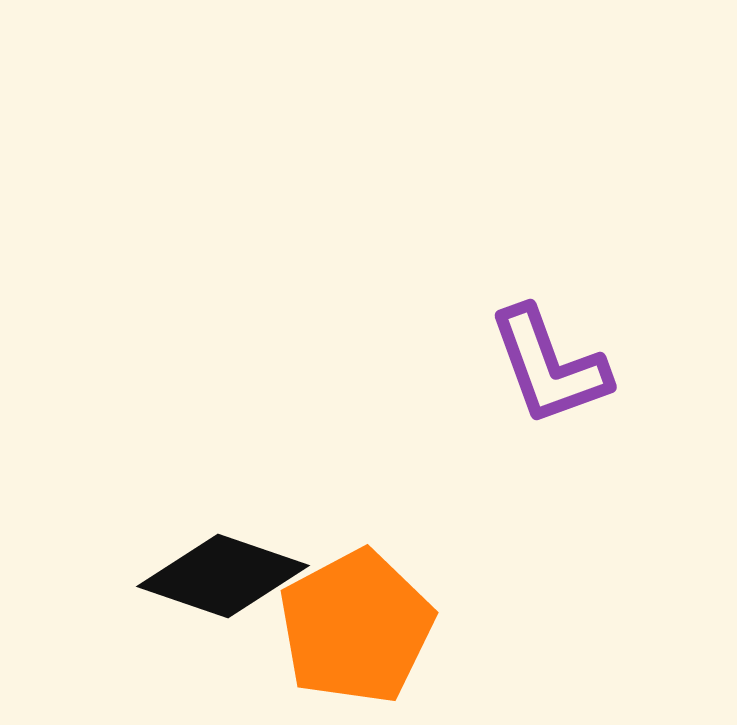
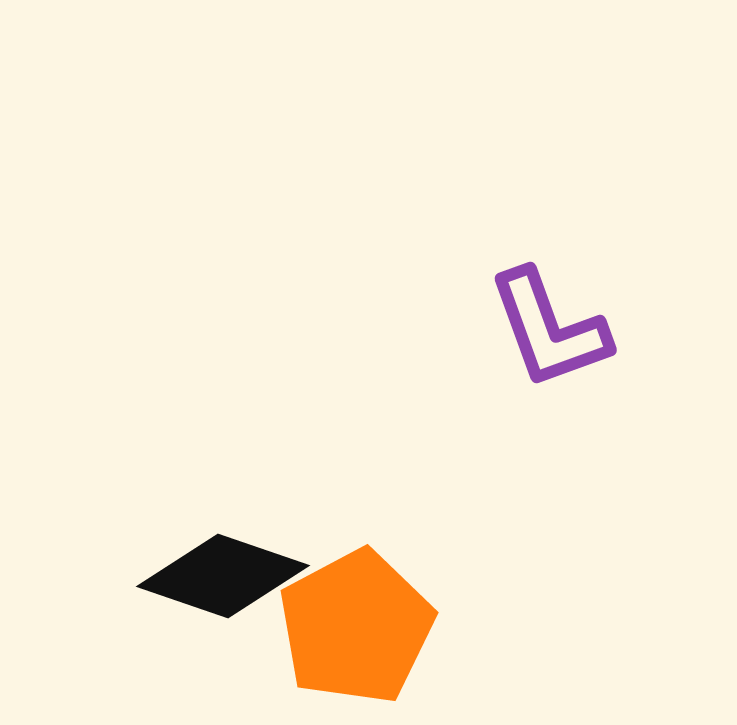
purple L-shape: moved 37 px up
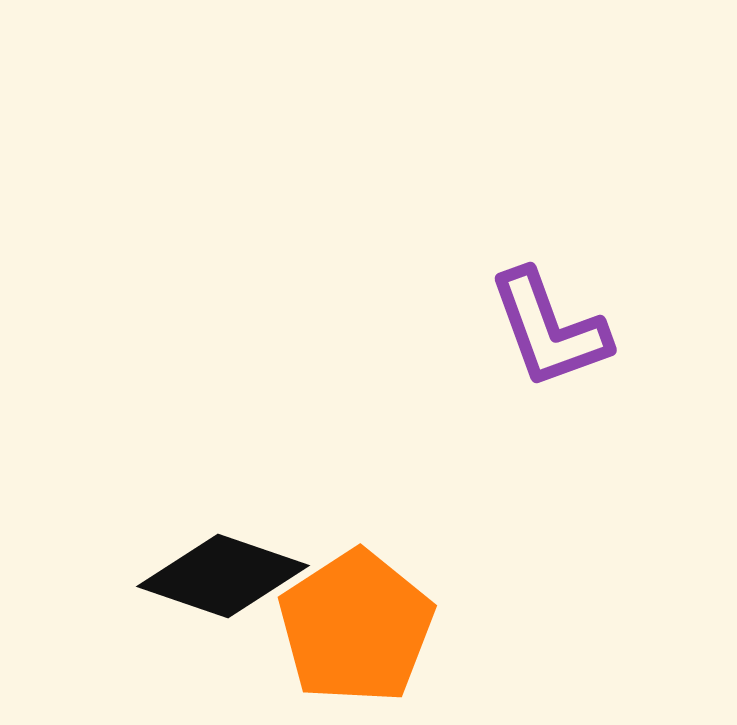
orange pentagon: rotated 5 degrees counterclockwise
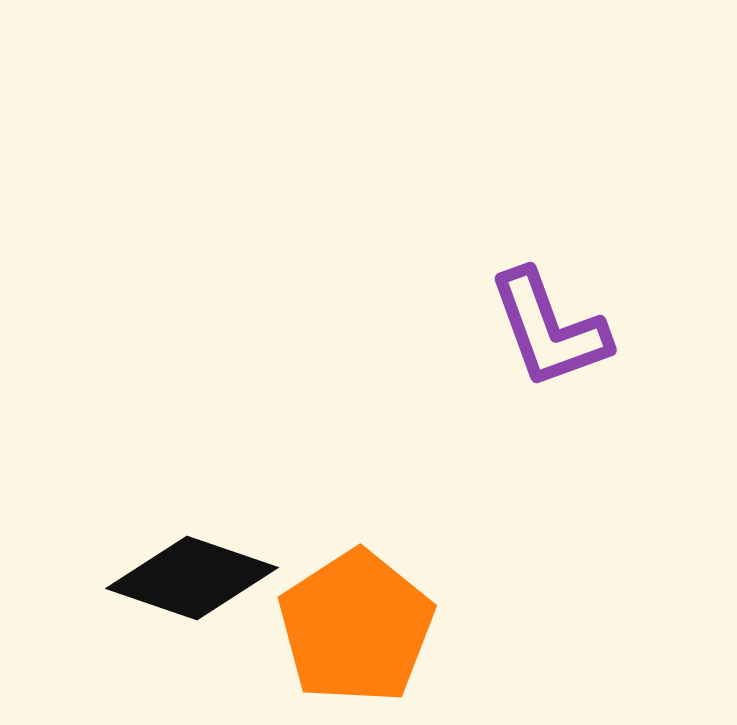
black diamond: moved 31 px left, 2 px down
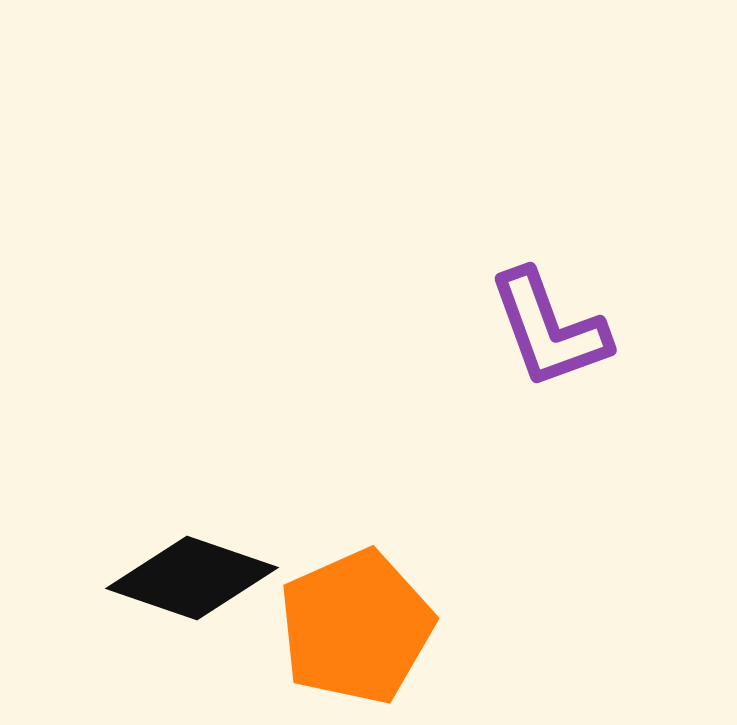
orange pentagon: rotated 9 degrees clockwise
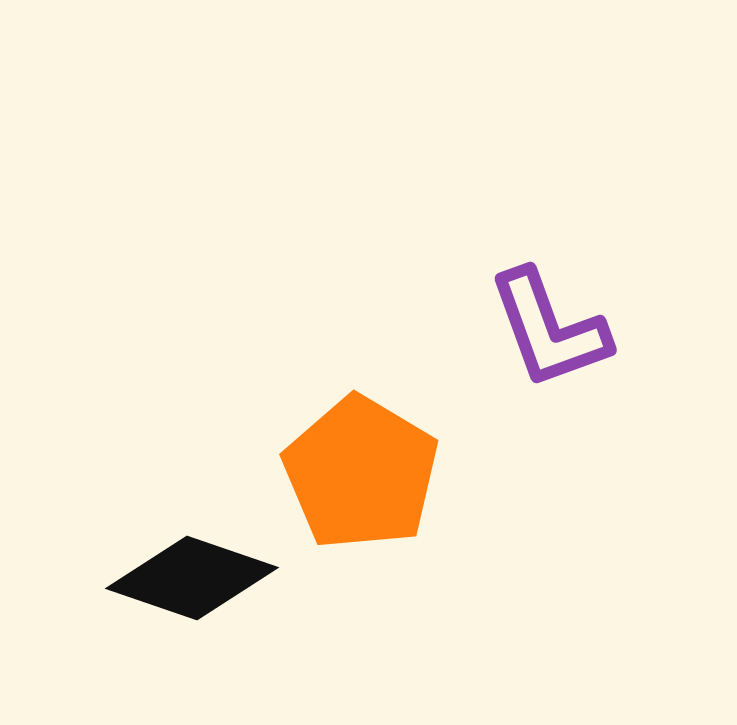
orange pentagon: moved 5 px right, 154 px up; rotated 17 degrees counterclockwise
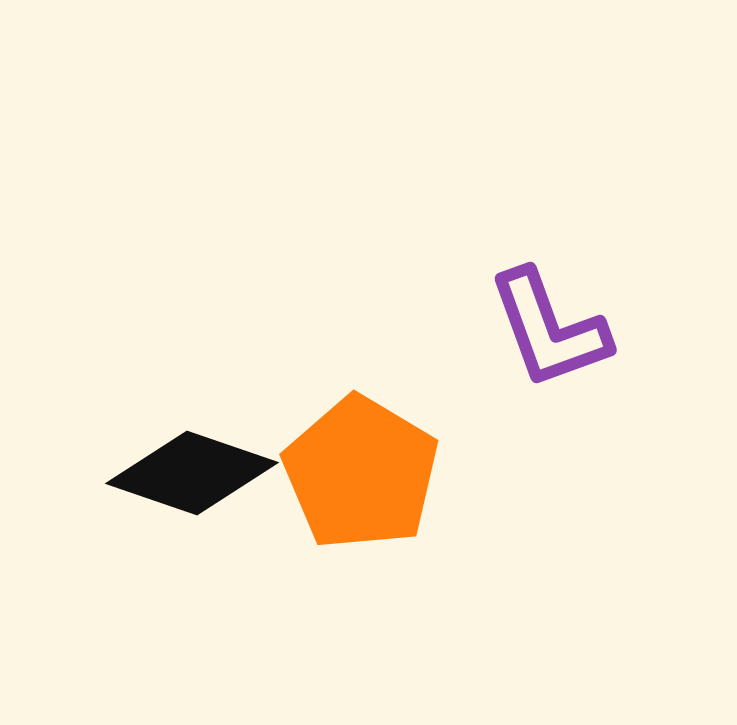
black diamond: moved 105 px up
